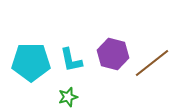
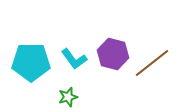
cyan L-shape: moved 3 px right, 1 px up; rotated 24 degrees counterclockwise
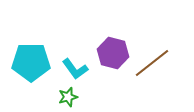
purple hexagon: moved 1 px up
cyan L-shape: moved 1 px right, 10 px down
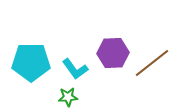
purple hexagon: rotated 16 degrees counterclockwise
green star: rotated 12 degrees clockwise
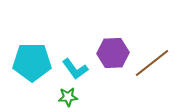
cyan pentagon: moved 1 px right
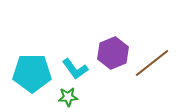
purple hexagon: rotated 20 degrees counterclockwise
cyan pentagon: moved 11 px down
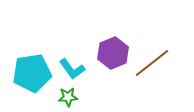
cyan L-shape: moved 3 px left
cyan pentagon: rotated 9 degrees counterclockwise
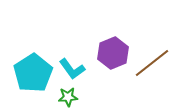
cyan pentagon: moved 1 px right; rotated 24 degrees counterclockwise
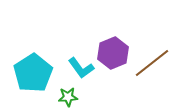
cyan L-shape: moved 9 px right, 1 px up
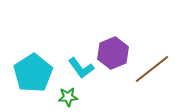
brown line: moved 6 px down
